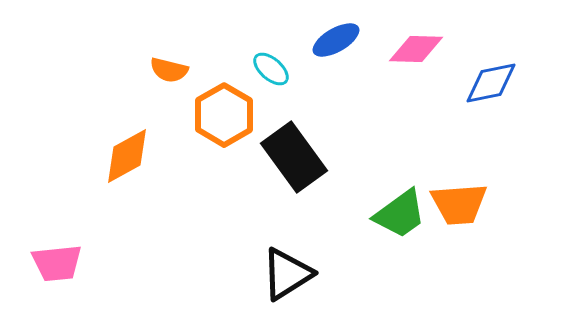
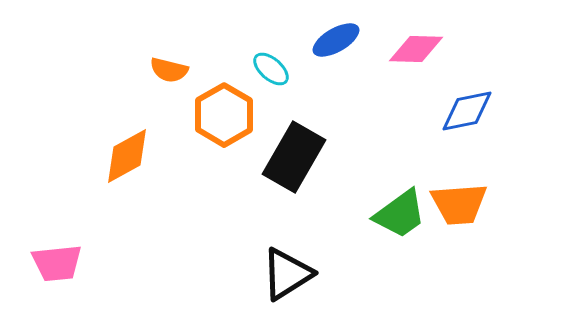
blue diamond: moved 24 px left, 28 px down
black rectangle: rotated 66 degrees clockwise
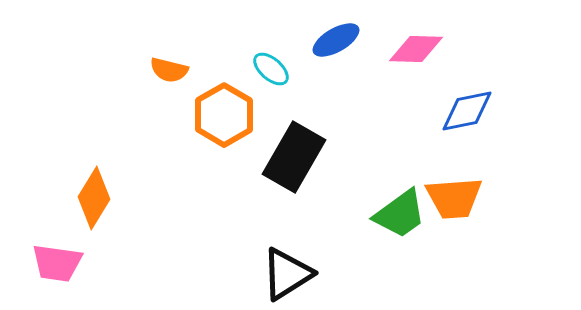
orange diamond: moved 33 px left, 42 px down; rotated 30 degrees counterclockwise
orange trapezoid: moved 5 px left, 6 px up
pink trapezoid: rotated 14 degrees clockwise
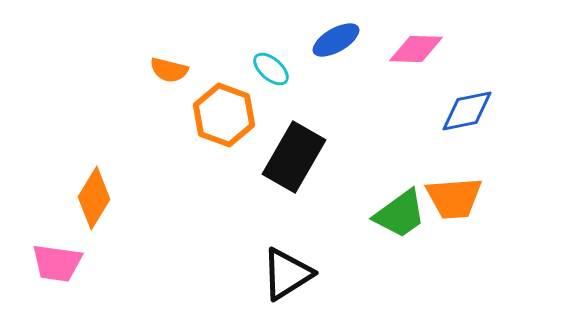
orange hexagon: rotated 10 degrees counterclockwise
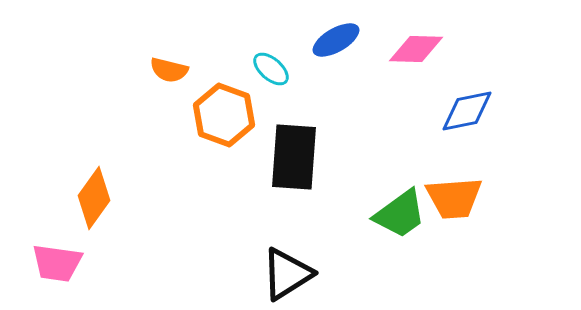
black rectangle: rotated 26 degrees counterclockwise
orange diamond: rotated 4 degrees clockwise
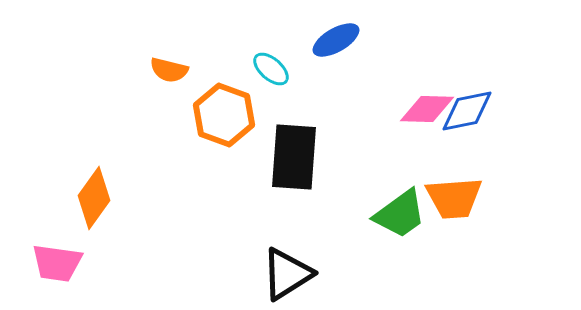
pink diamond: moved 11 px right, 60 px down
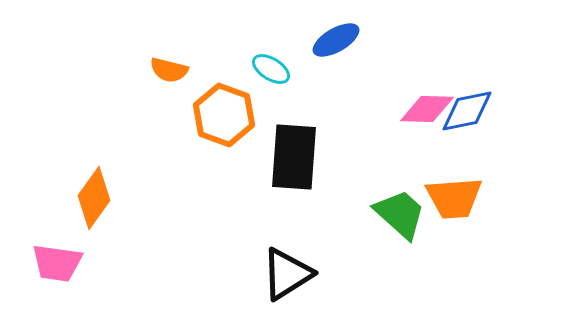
cyan ellipse: rotated 9 degrees counterclockwise
green trapezoid: rotated 102 degrees counterclockwise
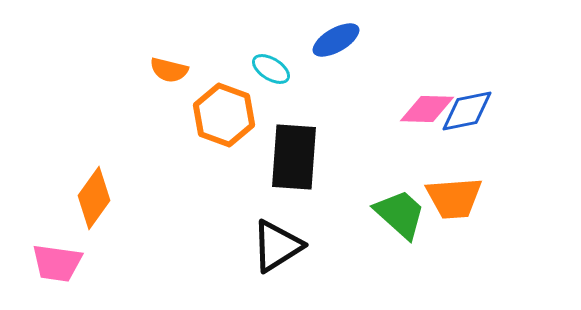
black triangle: moved 10 px left, 28 px up
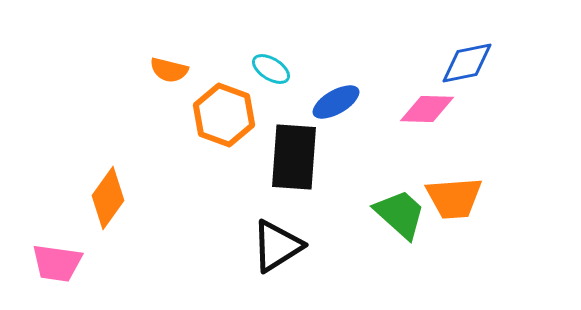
blue ellipse: moved 62 px down
blue diamond: moved 48 px up
orange diamond: moved 14 px right
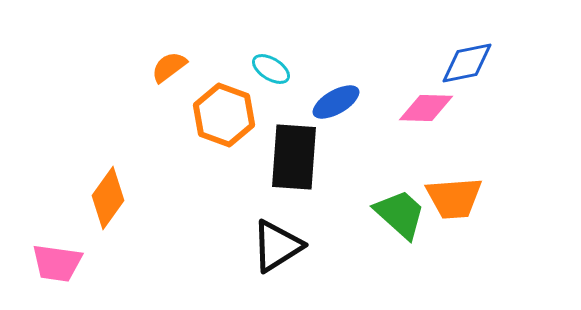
orange semicircle: moved 3 px up; rotated 129 degrees clockwise
pink diamond: moved 1 px left, 1 px up
